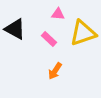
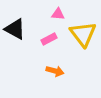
yellow triangle: moved 1 px down; rotated 48 degrees counterclockwise
pink rectangle: rotated 70 degrees counterclockwise
orange arrow: rotated 108 degrees counterclockwise
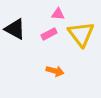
yellow triangle: moved 2 px left
pink rectangle: moved 5 px up
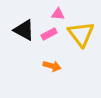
black triangle: moved 9 px right, 1 px down
orange arrow: moved 3 px left, 5 px up
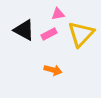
pink triangle: rotated 16 degrees counterclockwise
yellow triangle: rotated 20 degrees clockwise
orange arrow: moved 1 px right, 4 px down
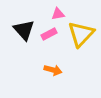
black triangle: rotated 20 degrees clockwise
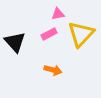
black triangle: moved 9 px left, 12 px down
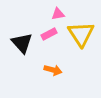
yellow triangle: rotated 16 degrees counterclockwise
black triangle: moved 7 px right, 1 px down
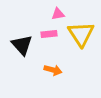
pink rectangle: rotated 21 degrees clockwise
black triangle: moved 2 px down
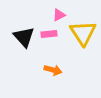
pink triangle: moved 1 px right, 1 px down; rotated 16 degrees counterclockwise
yellow triangle: moved 2 px right, 1 px up
black triangle: moved 2 px right, 8 px up
